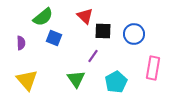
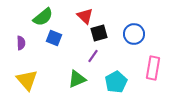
black square: moved 4 px left, 2 px down; rotated 18 degrees counterclockwise
green triangle: moved 1 px right; rotated 42 degrees clockwise
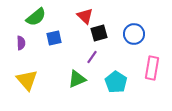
green semicircle: moved 7 px left
blue square: rotated 35 degrees counterclockwise
purple line: moved 1 px left, 1 px down
pink rectangle: moved 1 px left
cyan pentagon: rotated 10 degrees counterclockwise
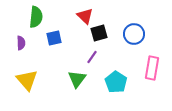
green semicircle: rotated 45 degrees counterclockwise
green triangle: rotated 30 degrees counterclockwise
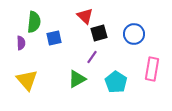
green semicircle: moved 2 px left, 5 px down
pink rectangle: moved 1 px down
green triangle: rotated 24 degrees clockwise
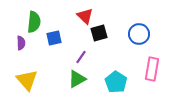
blue circle: moved 5 px right
purple line: moved 11 px left
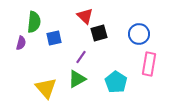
purple semicircle: rotated 16 degrees clockwise
pink rectangle: moved 3 px left, 5 px up
yellow triangle: moved 19 px right, 8 px down
